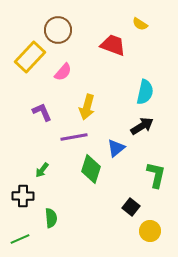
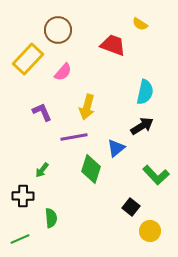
yellow rectangle: moved 2 px left, 2 px down
green L-shape: rotated 124 degrees clockwise
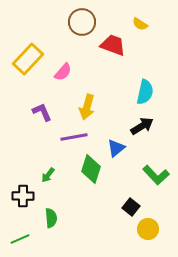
brown circle: moved 24 px right, 8 px up
green arrow: moved 6 px right, 5 px down
yellow circle: moved 2 px left, 2 px up
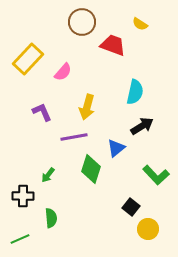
cyan semicircle: moved 10 px left
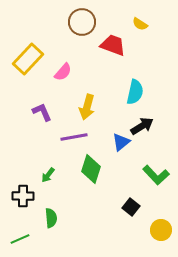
blue triangle: moved 5 px right, 6 px up
yellow circle: moved 13 px right, 1 px down
